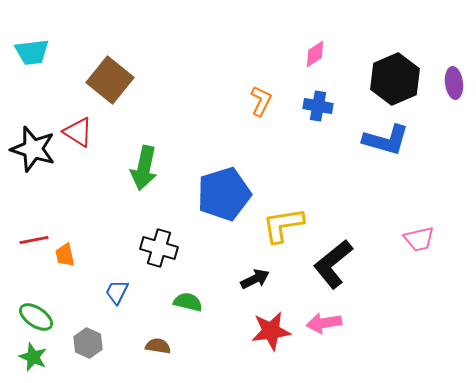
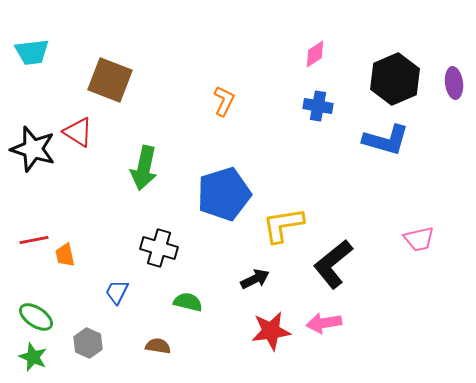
brown square: rotated 18 degrees counterclockwise
orange L-shape: moved 37 px left
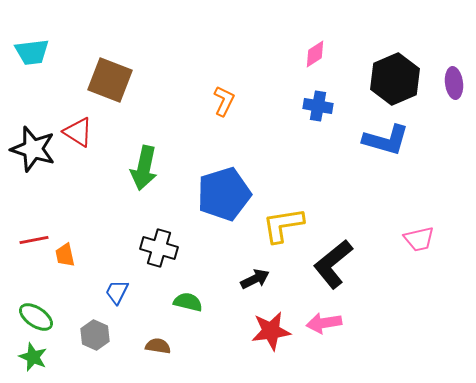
gray hexagon: moved 7 px right, 8 px up
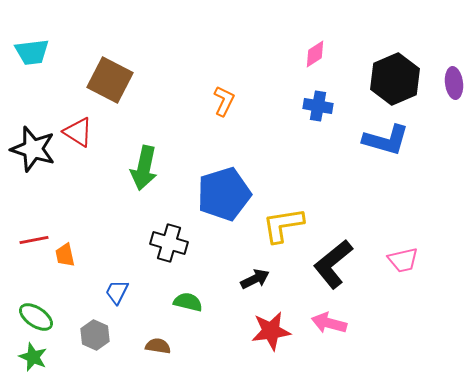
brown square: rotated 6 degrees clockwise
pink trapezoid: moved 16 px left, 21 px down
black cross: moved 10 px right, 5 px up
pink arrow: moved 5 px right; rotated 24 degrees clockwise
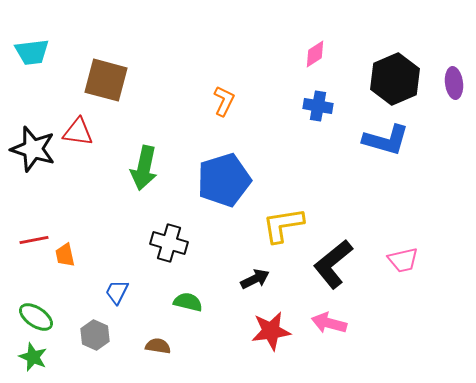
brown square: moved 4 px left; rotated 12 degrees counterclockwise
red triangle: rotated 24 degrees counterclockwise
blue pentagon: moved 14 px up
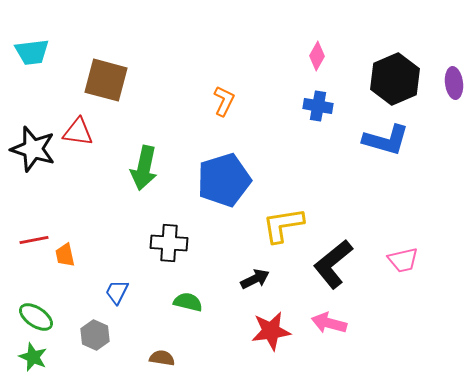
pink diamond: moved 2 px right, 2 px down; rotated 28 degrees counterclockwise
black cross: rotated 12 degrees counterclockwise
brown semicircle: moved 4 px right, 12 px down
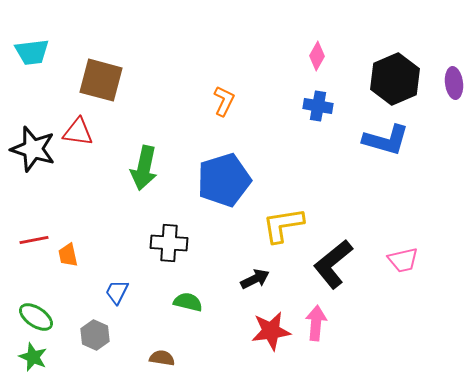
brown square: moved 5 px left
orange trapezoid: moved 3 px right
pink arrow: moved 13 px left; rotated 80 degrees clockwise
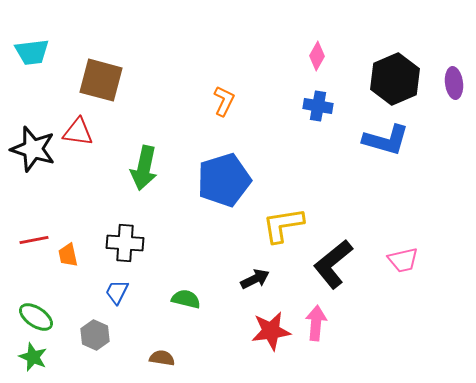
black cross: moved 44 px left
green semicircle: moved 2 px left, 3 px up
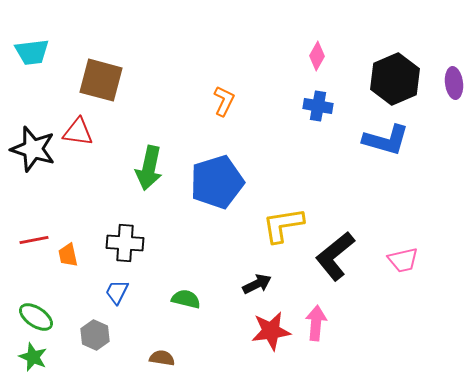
green arrow: moved 5 px right
blue pentagon: moved 7 px left, 2 px down
black L-shape: moved 2 px right, 8 px up
black arrow: moved 2 px right, 5 px down
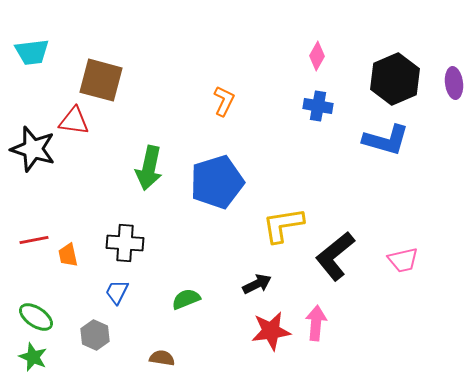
red triangle: moved 4 px left, 11 px up
green semicircle: rotated 36 degrees counterclockwise
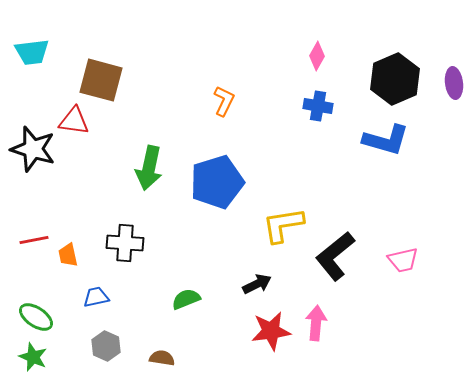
blue trapezoid: moved 21 px left, 5 px down; rotated 52 degrees clockwise
gray hexagon: moved 11 px right, 11 px down
